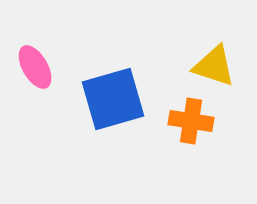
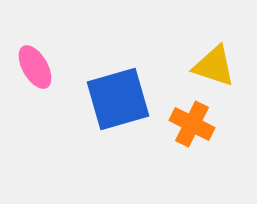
blue square: moved 5 px right
orange cross: moved 1 px right, 3 px down; rotated 18 degrees clockwise
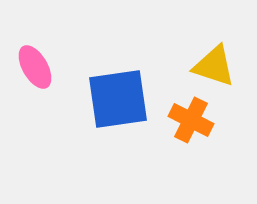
blue square: rotated 8 degrees clockwise
orange cross: moved 1 px left, 4 px up
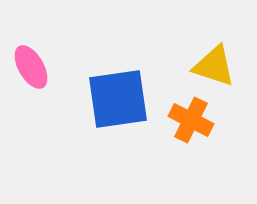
pink ellipse: moved 4 px left
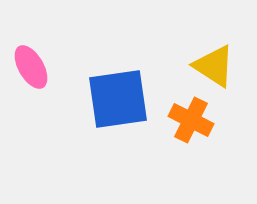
yellow triangle: rotated 15 degrees clockwise
